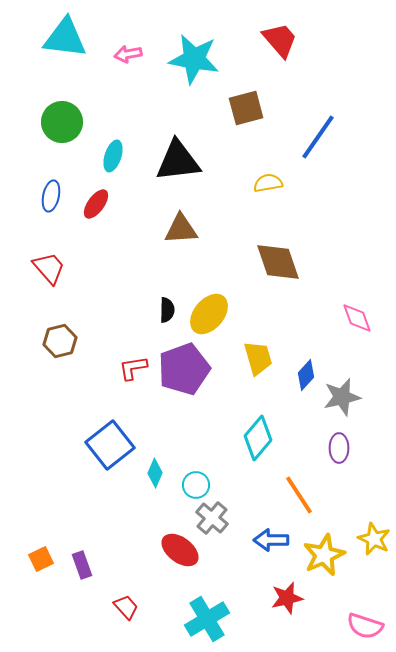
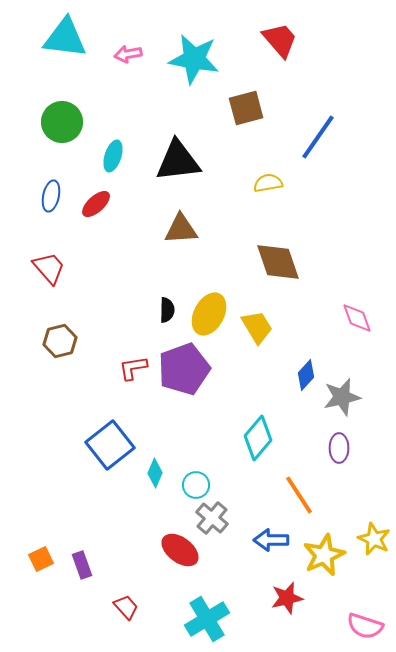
red ellipse at (96, 204): rotated 12 degrees clockwise
yellow ellipse at (209, 314): rotated 12 degrees counterclockwise
yellow trapezoid at (258, 358): moved 1 px left, 31 px up; rotated 15 degrees counterclockwise
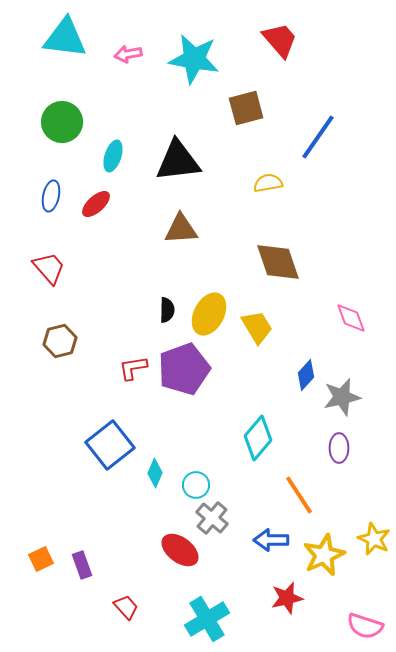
pink diamond at (357, 318): moved 6 px left
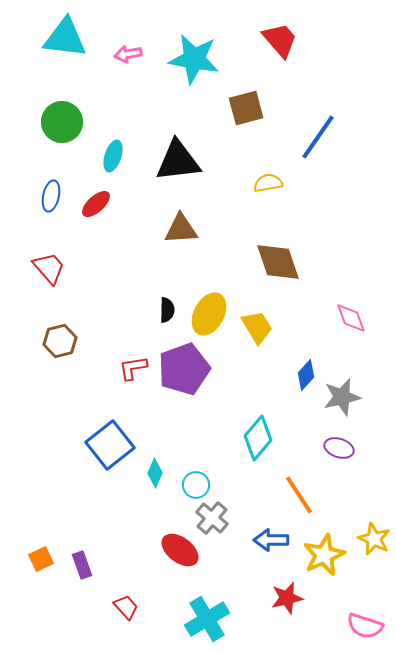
purple ellipse at (339, 448): rotated 72 degrees counterclockwise
